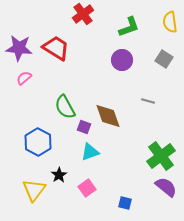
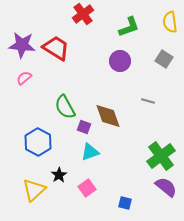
purple star: moved 3 px right, 3 px up
purple circle: moved 2 px left, 1 px down
yellow triangle: rotated 10 degrees clockwise
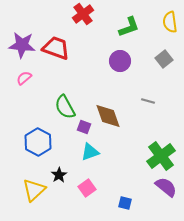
red trapezoid: rotated 12 degrees counterclockwise
gray square: rotated 18 degrees clockwise
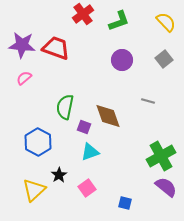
yellow semicircle: moved 4 px left; rotated 145 degrees clockwise
green L-shape: moved 10 px left, 6 px up
purple circle: moved 2 px right, 1 px up
green semicircle: rotated 40 degrees clockwise
green cross: rotated 8 degrees clockwise
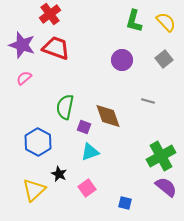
red cross: moved 33 px left
green L-shape: moved 15 px right; rotated 125 degrees clockwise
purple star: rotated 12 degrees clockwise
black star: moved 1 px up; rotated 14 degrees counterclockwise
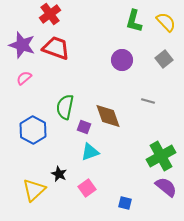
blue hexagon: moved 5 px left, 12 px up
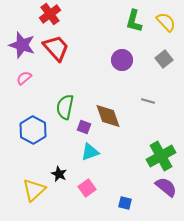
red trapezoid: rotated 28 degrees clockwise
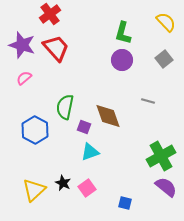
green L-shape: moved 11 px left, 12 px down
blue hexagon: moved 2 px right
black star: moved 4 px right, 9 px down
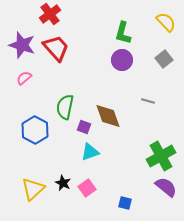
yellow triangle: moved 1 px left, 1 px up
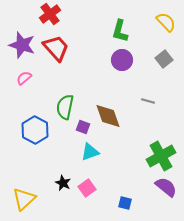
green L-shape: moved 3 px left, 2 px up
purple square: moved 1 px left
yellow triangle: moved 9 px left, 10 px down
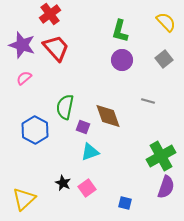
purple semicircle: rotated 70 degrees clockwise
